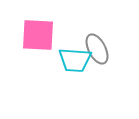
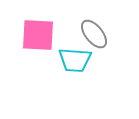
gray ellipse: moved 3 px left, 15 px up; rotated 12 degrees counterclockwise
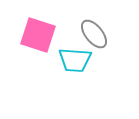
pink square: rotated 15 degrees clockwise
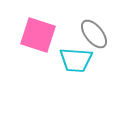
cyan trapezoid: moved 1 px right
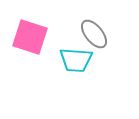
pink square: moved 8 px left, 2 px down
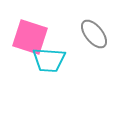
cyan trapezoid: moved 27 px left
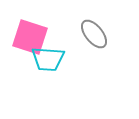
cyan trapezoid: moved 1 px left, 1 px up
